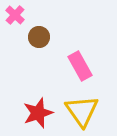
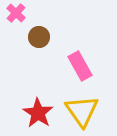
pink cross: moved 1 px right, 2 px up
red star: rotated 20 degrees counterclockwise
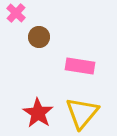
pink rectangle: rotated 52 degrees counterclockwise
yellow triangle: moved 2 px down; rotated 15 degrees clockwise
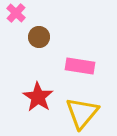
red star: moved 16 px up
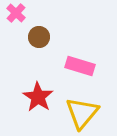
pink rectangle: rotated 8 degrees clockwise
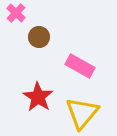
pink rectangle: rotated 12 degrees clockwise
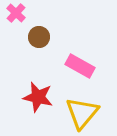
red star: rotated 20 degrees counterclockwise
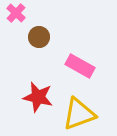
yellow triangle: moved 3 px left, 1 px down; rotated 30 degrees clockwise
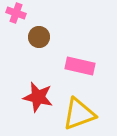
pink cross: rotated 24 degrees counterclockwise
pink rectangle: rotated 16 degrees counterclockwise
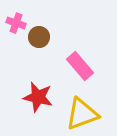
pink cross: moved 10 px down
pink rectangle: rotated 36 degrees clockwise
yellow triangle: moved 3 px right
